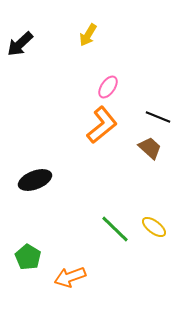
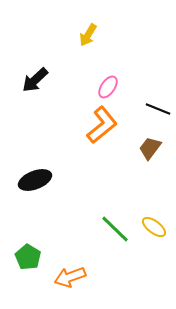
black arrow: moved 15 px right, 36 px down
black line: moved 8 px up
brown trapezoid: rotated 95 degrees counterclockwise
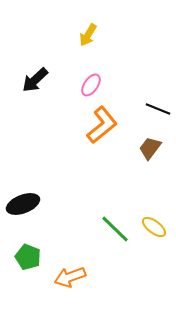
pink ellipse: moved 17 px left, 2 px up
black ellipse: moved 12 px left, 24 px down
green pentagon: rotated 10 degrees counterclockwise
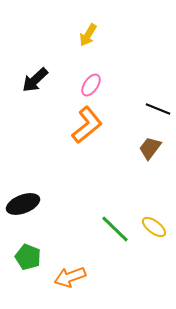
orange L-shape: moved 15 px left
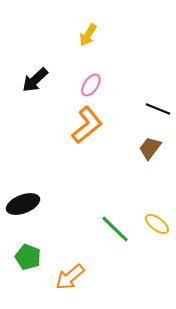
yellow ellipse: moved 3 px right, 3 px up
orange arrow: rotated 20 degrees counterclockwise
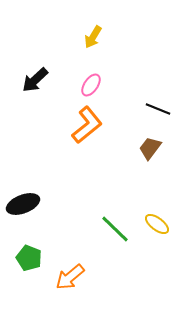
yellow arrow: moved 5 px right, 2 px down
green pentagon: moved 1 px right, 1 px down
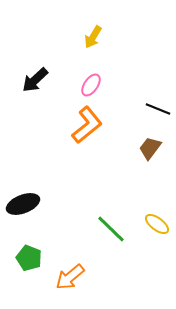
green line: moved 4 px left
